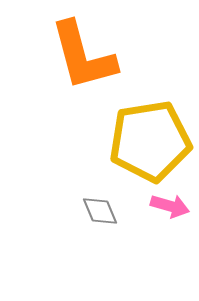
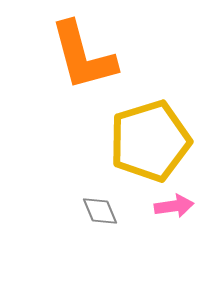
yellow pentagon: rotated 8 degrees counterclockwise
pink arrow: moved 4 px right; rotated 24 degrees counterclockwise
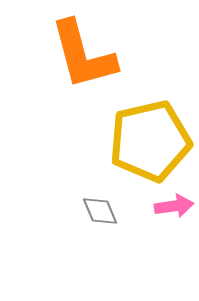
orange L-shape: moved 1 px up
yellow pentagon: rotated 4 degrees clockwise
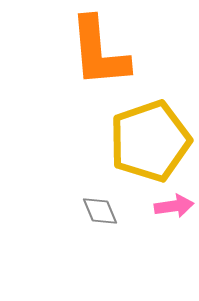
orange L-shape: moved 16 px right, 3 px up; rotated 10 degrees clockwise
yellow pentagon: rotated 6 degrees counterclockwise
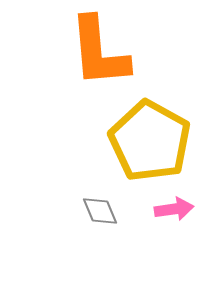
yellow pentagon: rotated 24 degrees counterclockwise
pink arrow: moved 3 px down
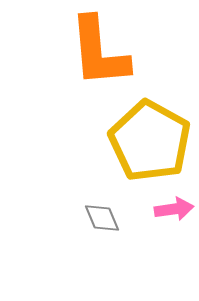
gray diamond: moved 2 px right, 7 px down
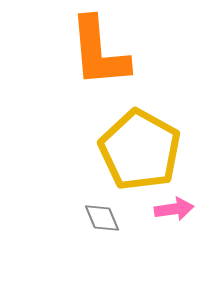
yellow pentagon: moved 10 px left, 9 px down
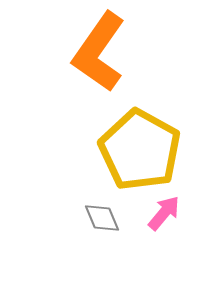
orange L-shape: rotated 40 degrees clockwise
pink arrow: moved 10 px left, 4 px down; rotated 42 degrees counterclockwise
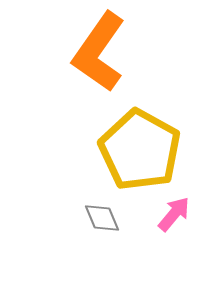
pink arrow: moved 10 px right, 1 px down
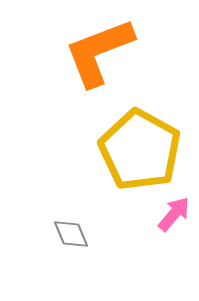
orange L-shape: rotated 34 degrees clockwise
gray diamond: moved 31 px left, 16 px down
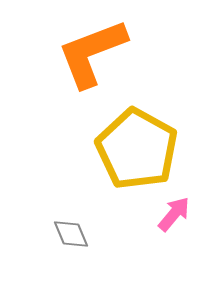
orange L-shape: moved 7 px left, 1 px down
yellow pentagon: moved 3 px left, 1 px up
